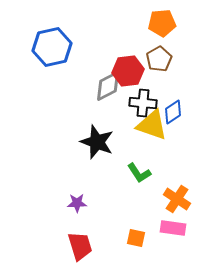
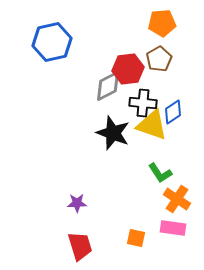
blue hexagon: moved 5 px up
red hexagon: moved 2 px up
black star: moved 16 px right, 9 px up
green L-shape: moved 21 px right
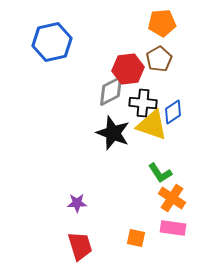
gray diamond: moved 3 px right, 5 px down
orange cross: moved 5 px left, 1 px up
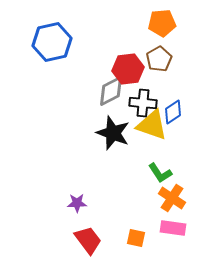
red trapezoid: moved 8 px right, 6 px up; rotated 20 degrees counterclockwise
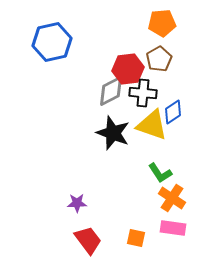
black cross: moved 10 px up
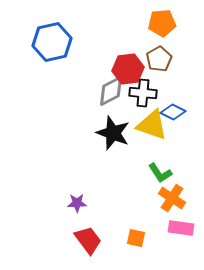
blue diamond: rotated 60 degrees clockwise
pink rectangle: moved 8 px right
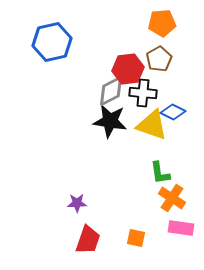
black star: moved 3 px left, 12 px up; rotated 12 degrees counterclockwise
green L-shape: rotated 25 degrees clockwise
red trapezoid: rotated 56 degrees clockwise
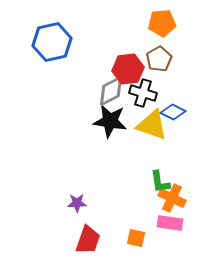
black cross: rotated 12 degrees clockwise
green L-shape: moved 9 px down
orange cross: rotated 8 degrees counterclockwise
pink rectangle: moved 11 px left, 5 px up
